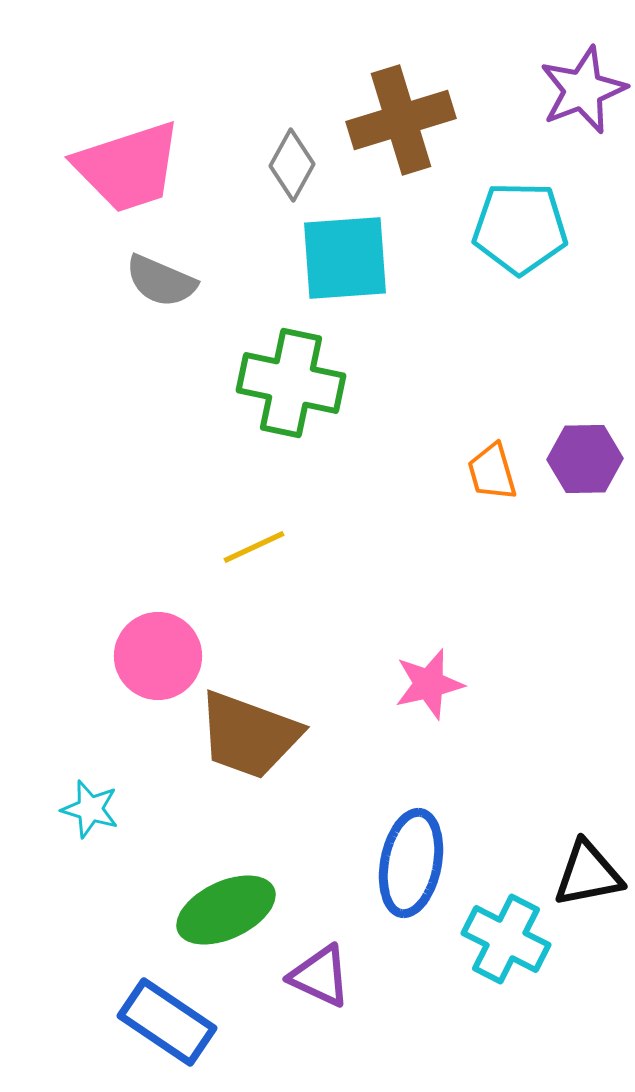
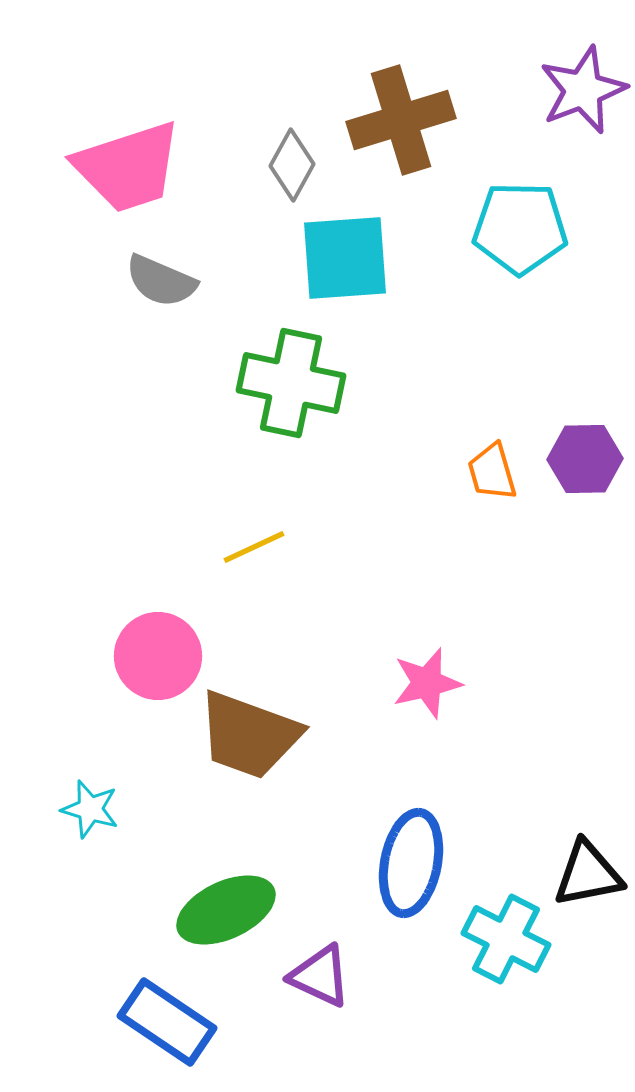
pink star: moved 2 px left, 1 px up
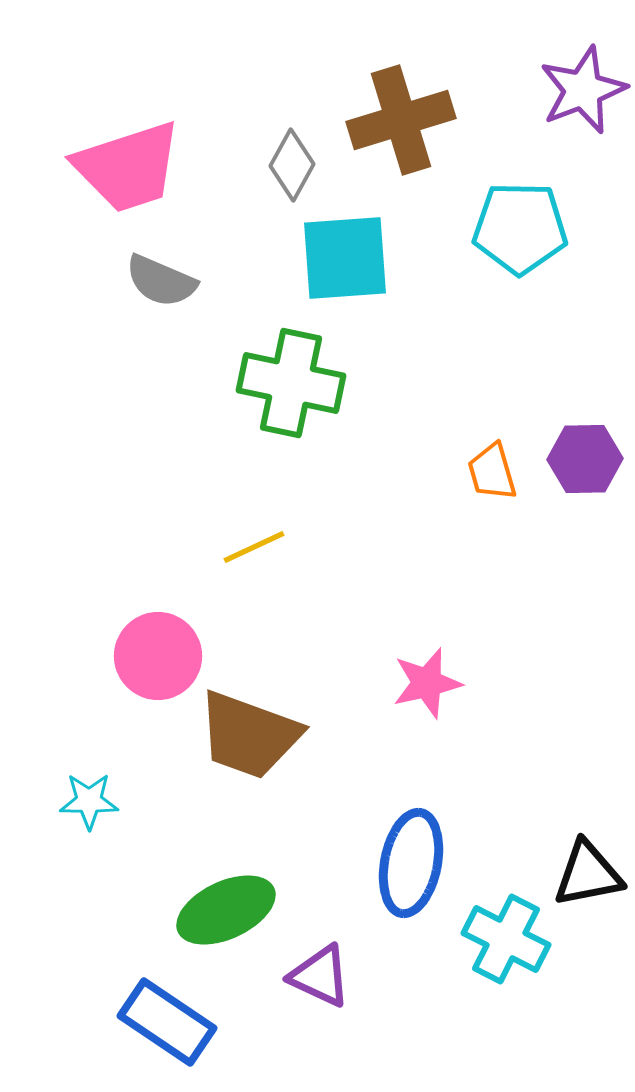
cyan star: moved 1 px left, 8 px up; rotated 16 degrees counterclockwise
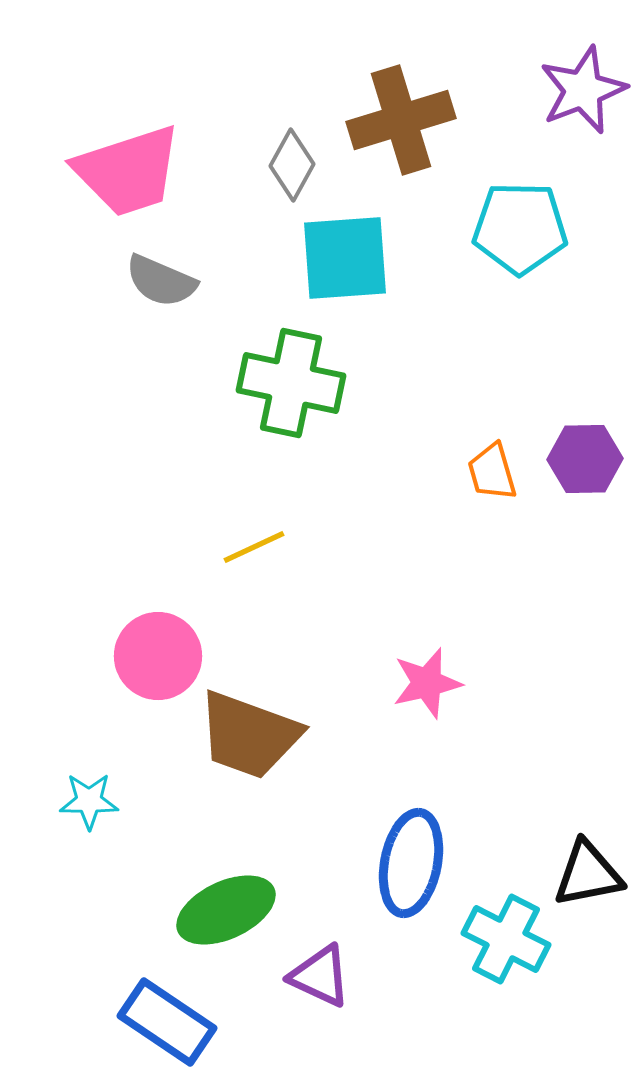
pink trapezoid: moved 4 px down
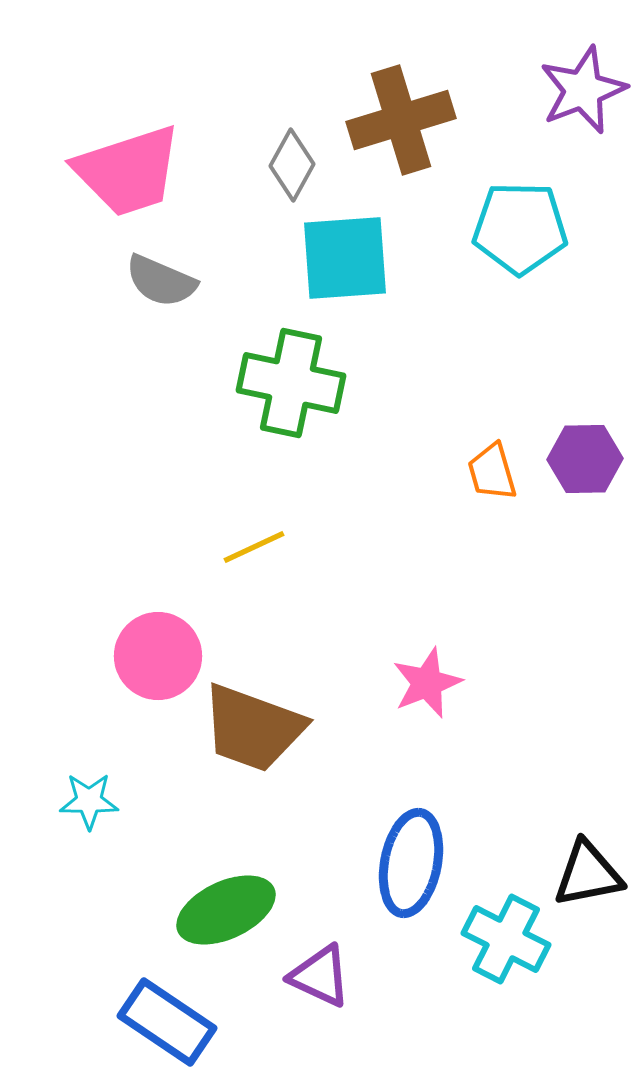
pink star: rotated 8 degrees counterclockwise
brown trapezoid: moved 4 px right, 7 px up
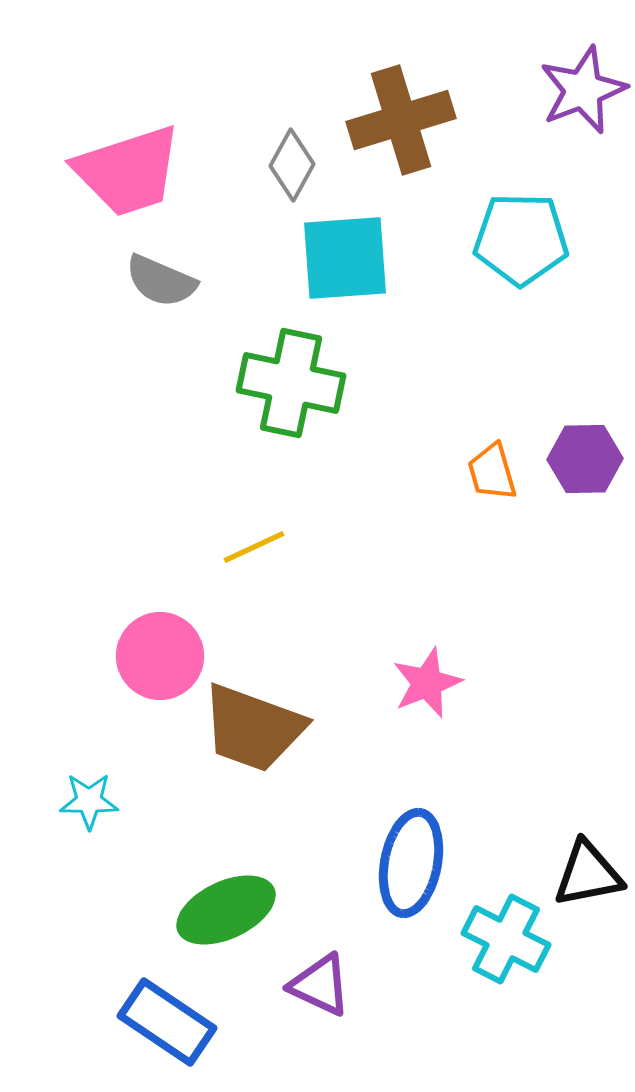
cyan pentagon: moved 1 px right, 11 px down
pink circle: moved 2 px right
purple triangle: moved 9 px down
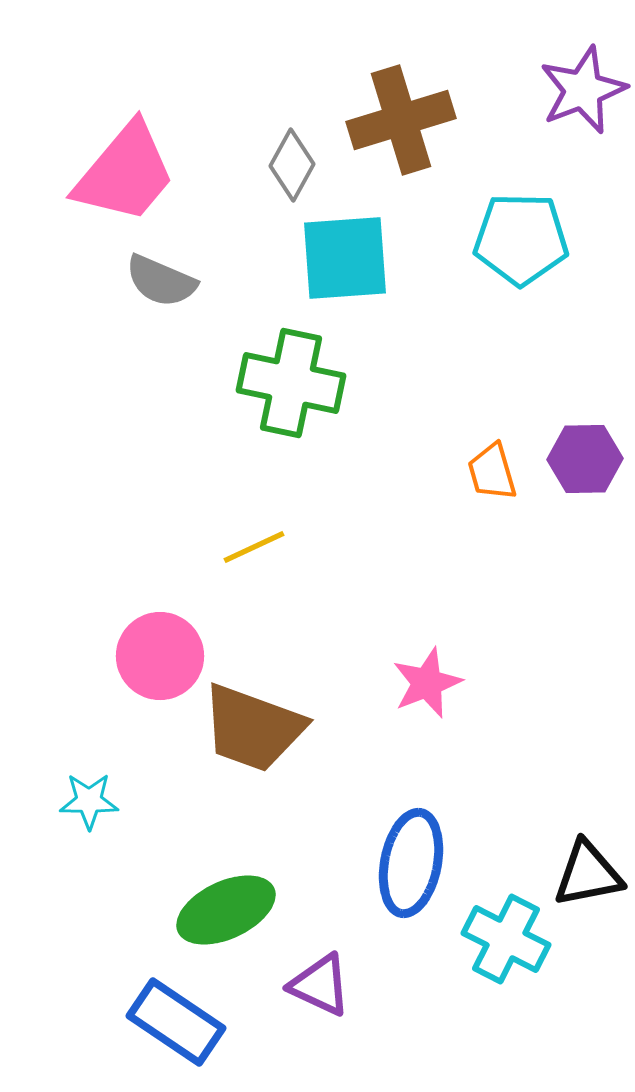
pink trapezoid: moved 3 px left, 2 px down; rotated 32 degrees counterclockwise
blue rectangle: moved 9 px right
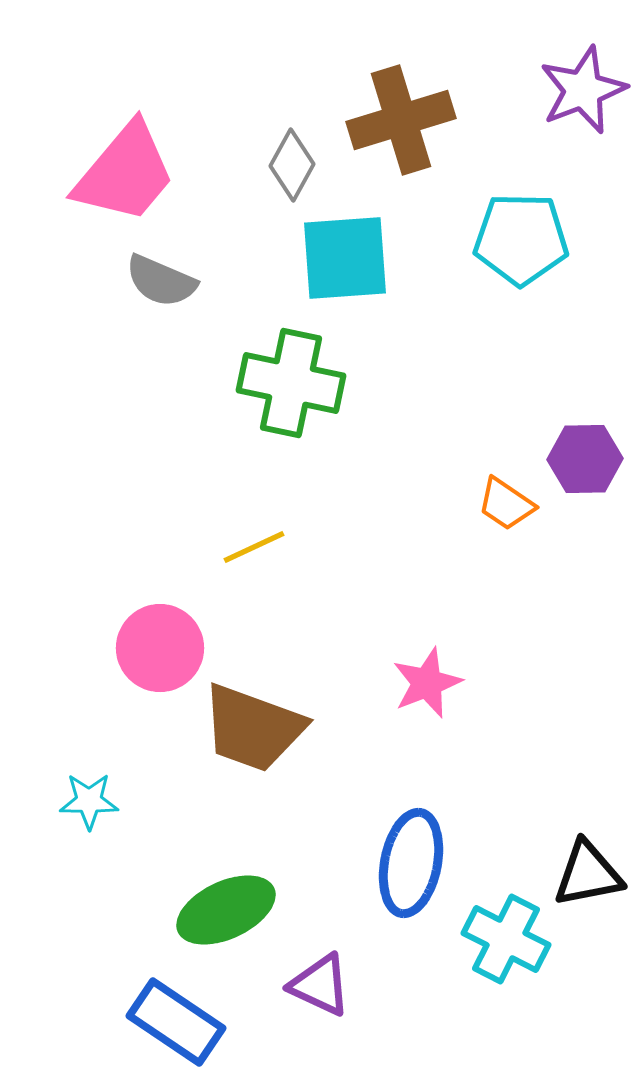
orange trapezoid: moved 14 px right, 32 px down; rotated 40 degrees counterclockwise
pink circle: moved 8 px up
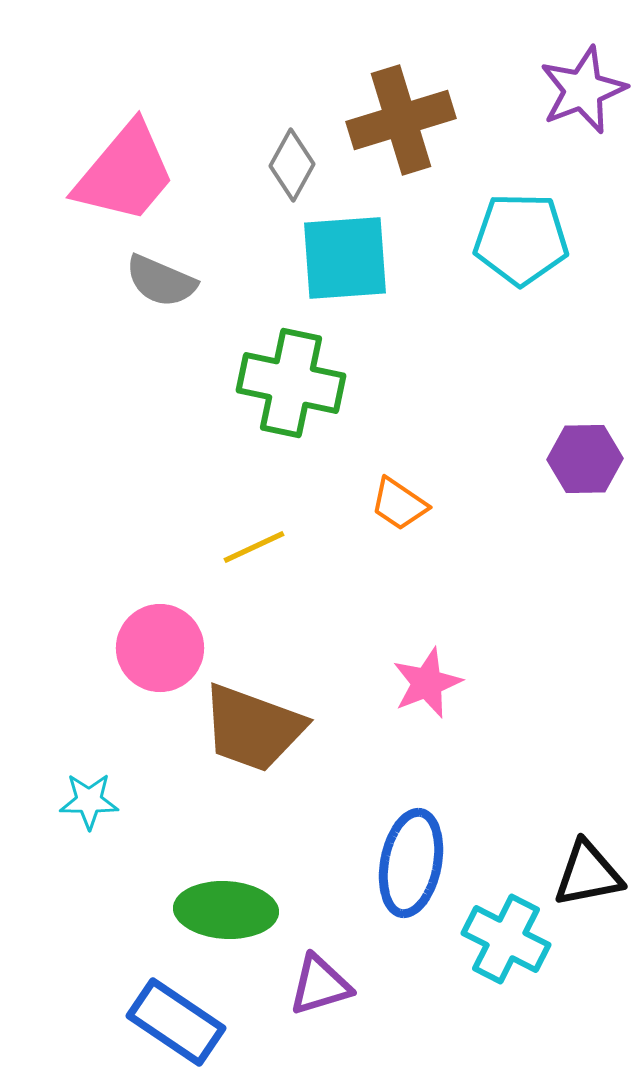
orange trapezoid: moved 107 px left
green ellipse: rotated 28 degrees clockwise
purple triangle: rotated 42 degrees counterclockwise
